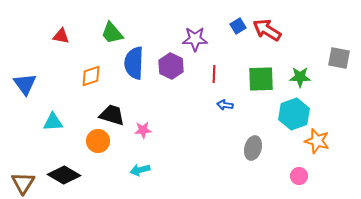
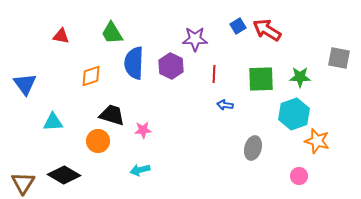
green trapezoid: rotated 10 degrees clockwise
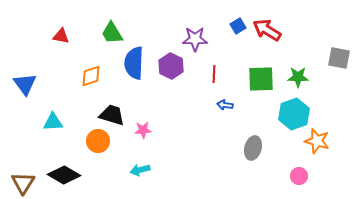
green star: moved 2 px left
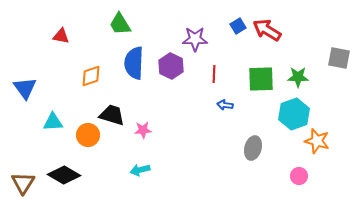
green trapezoid: moved 8 px right, 9 px up
blue triangle: moved 4 px down
orange circle: moved 10 px left, 6 px up
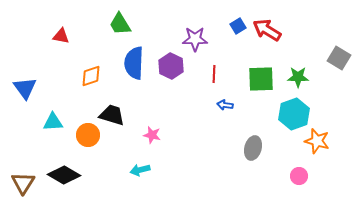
gray square: rotated 20 degrees clockwise
pink star: moved 9 px right, 5 px down; rotated 18 degrees clockwise
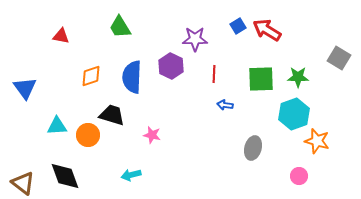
green trapezoid: moved 3 px down
blue semicircle: moved 2 px left, 14 px down
cyan triangle: moved 4 px right, 4 px down
cyan arrow: moved 9 px left, 5 px down
black diamond: moved 1 px right, 1 px down; rotated 40 degrees clockwise
brown triangle: rotated 25 degrees counterclockwise
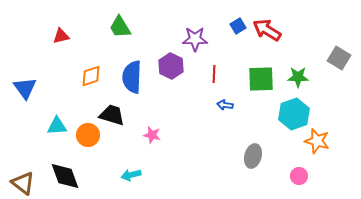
red triangle: rotated 24 degrees counterclockwise
gray ellipse: moved 8 px down
